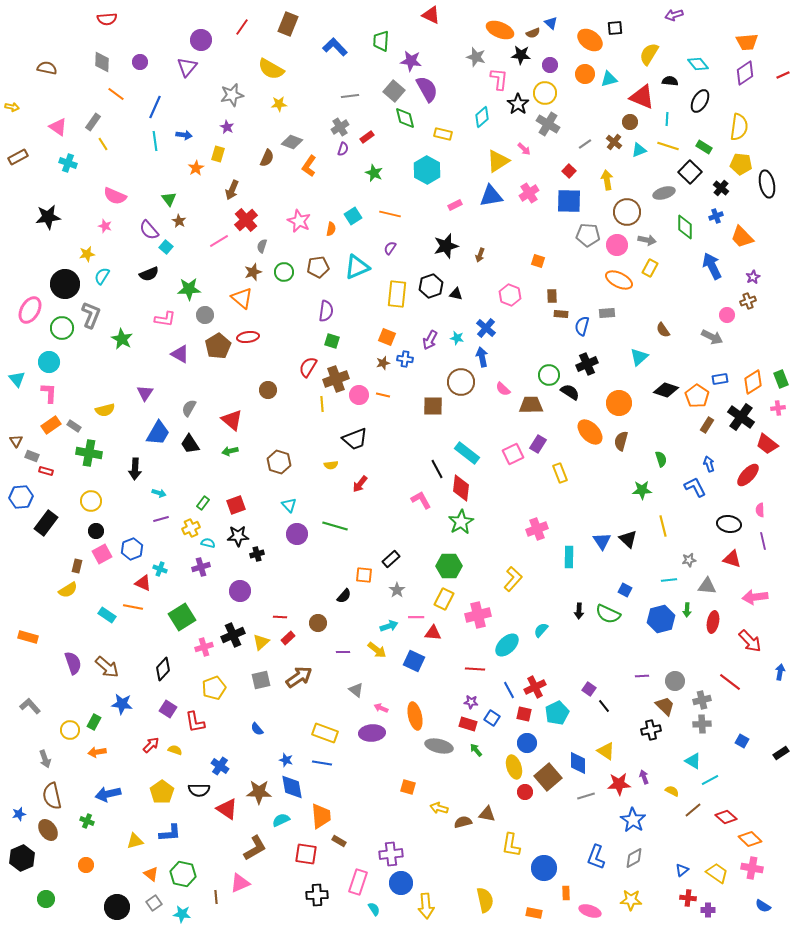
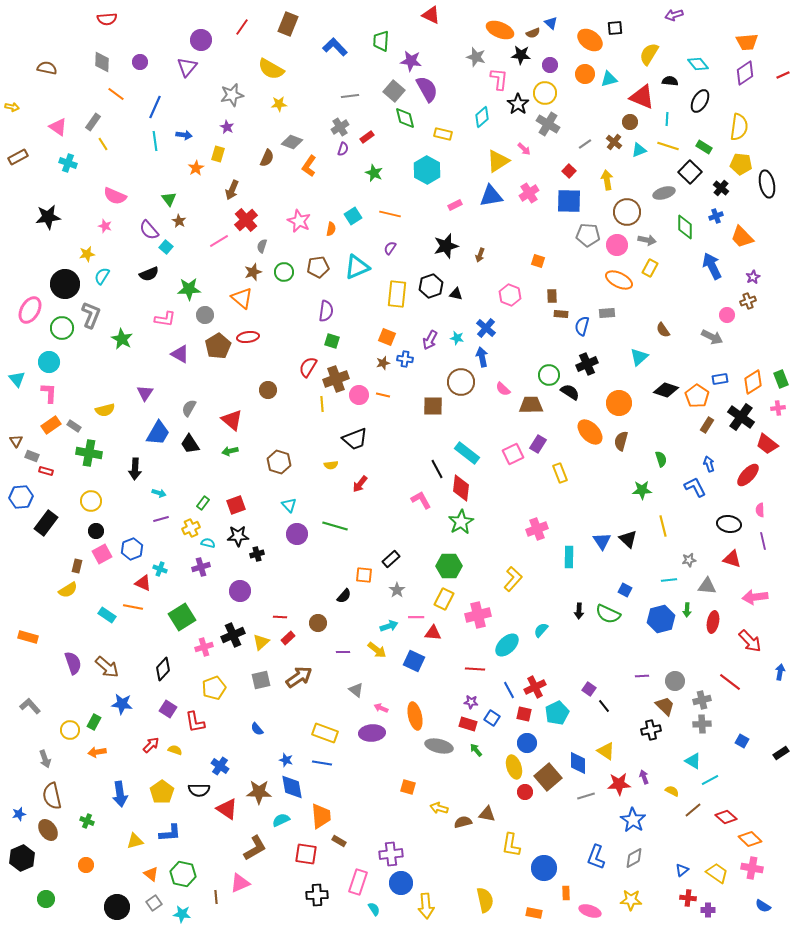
blue arrow at (108, 794): moved 12 px right; rotated 85 degrees counterclockwise
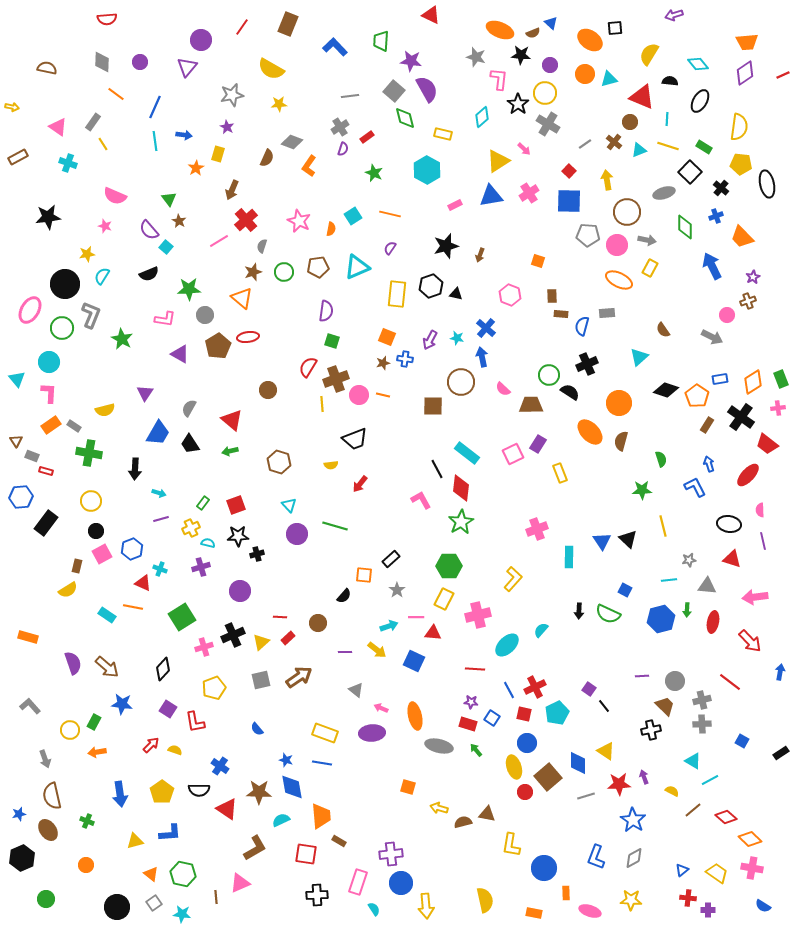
purple line at (343, 652): moved 2 px right
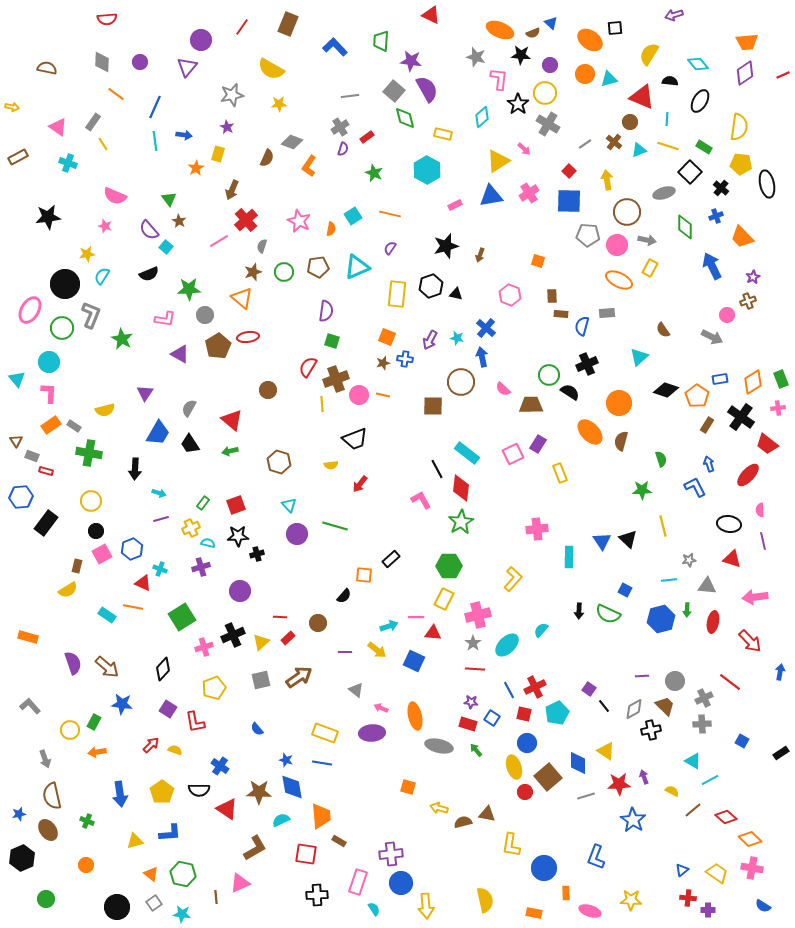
pink cross at (537, 529): rotated 15 degrees clockwise
gray star at (397, 590): moved 76 px right, 53 px down
gray cross at (702, 700): moved 2 px right, 2 px up; rotated 12 degrees counterclockwise
gray diamond at (634, 858): moved 149 px up
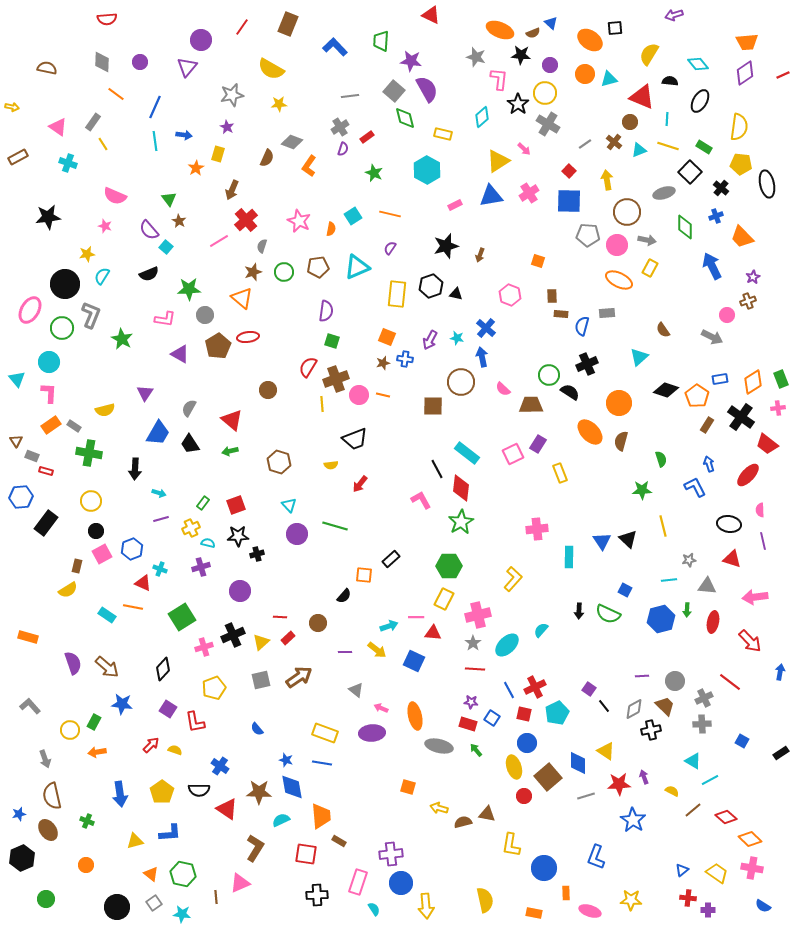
red circle at (525, 792): moved 1 px left, 4 px down
brown L-shape at (255, 848): rotated 28 degrees counterclockwise
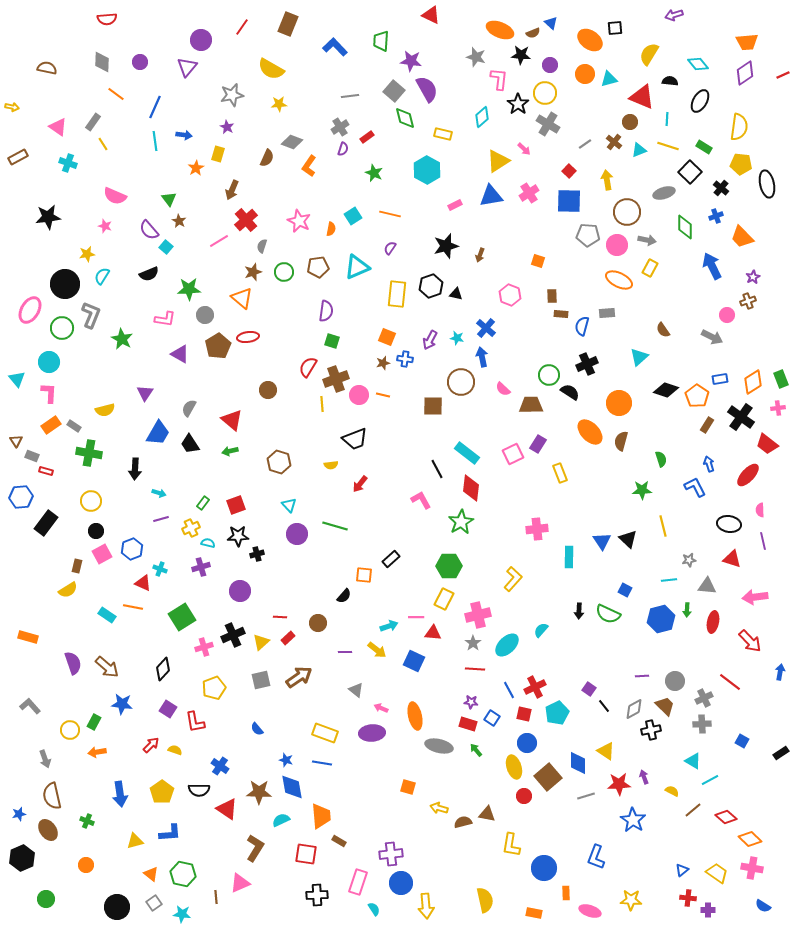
red diamond at (461, 488): moved 10 px right
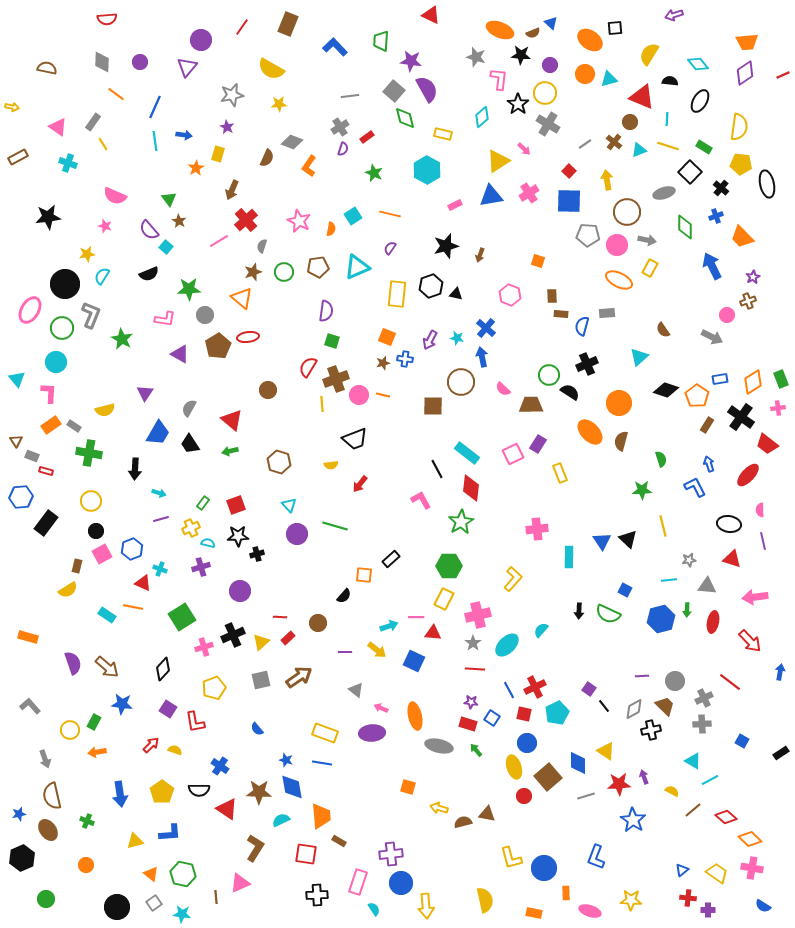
cyan circle at (49, 362): moved 7 px right
yellow L-shape at (511, 845): moved 13 px down; rotated 25 degrees counterclockwise
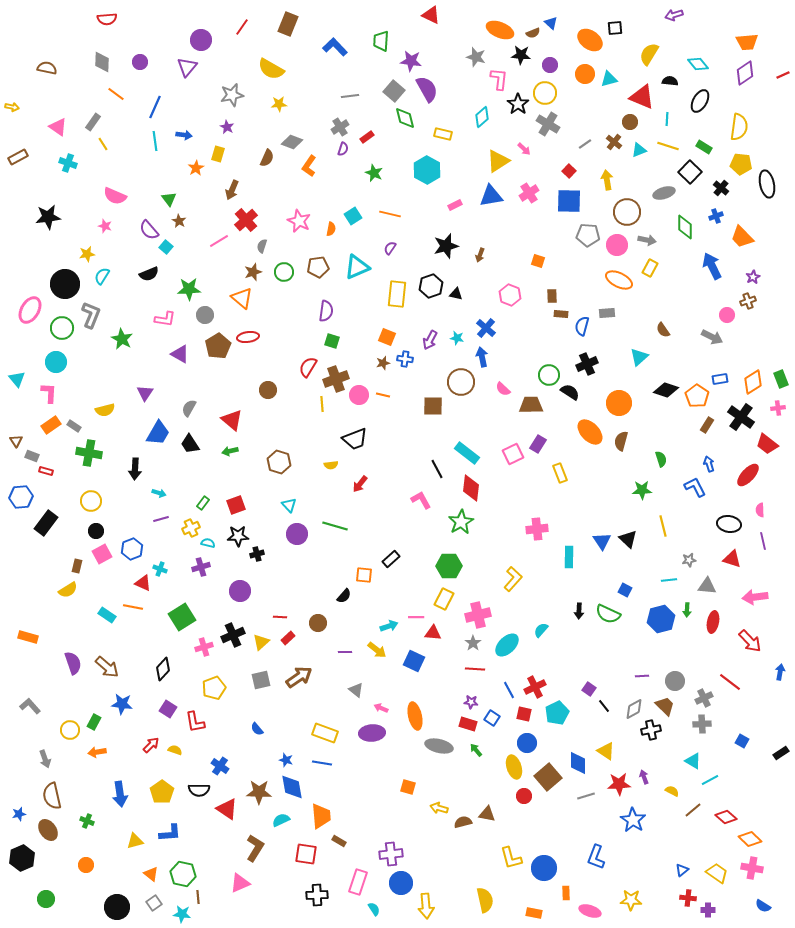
brown line at (216, 897): moved 18 px left
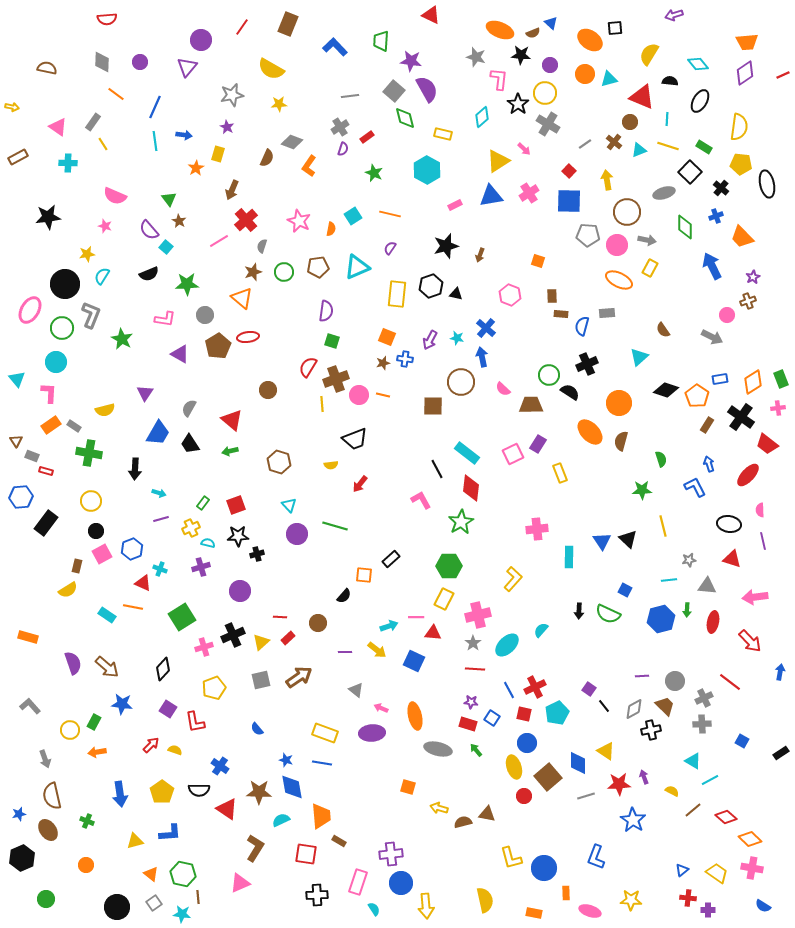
cyan cross at (68, 163): rotated 18 degrees counterclockwise
green star at (189, 289): moved 2 px left, 5 px up
gray ellipse at (439, 746): moved 1 px left, 3 px down
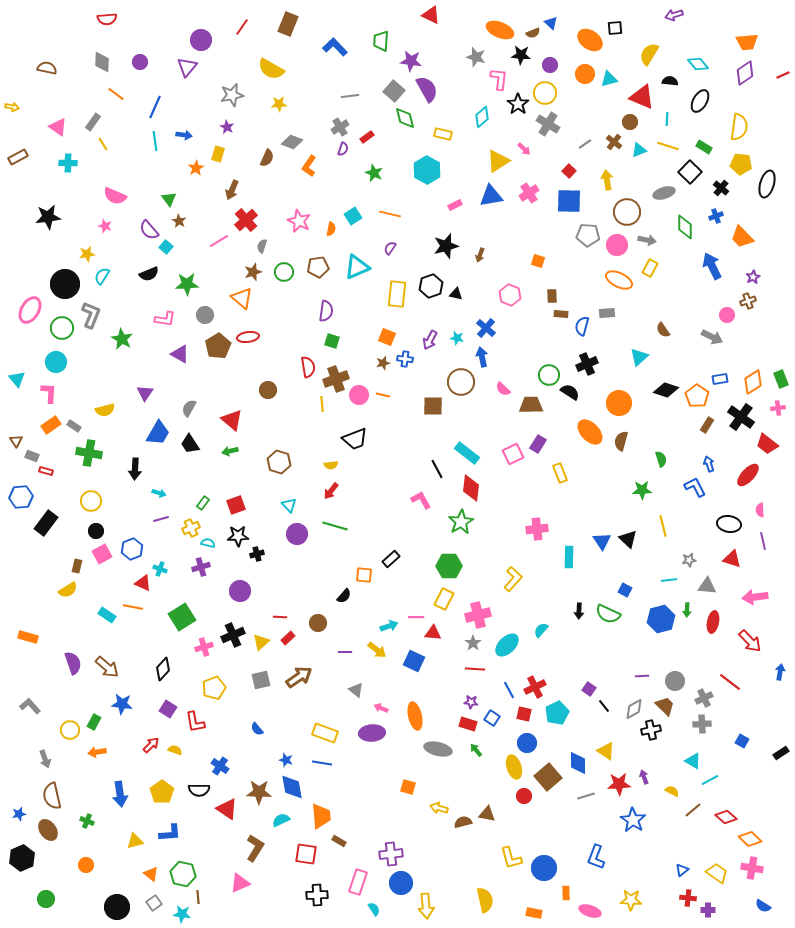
black ellipse at (767, 184): rotated 28 degrees clockwise
red semicircle at (308, 367): rotated 140 degrees clockwise
red arrow at (360, 484): moved 29 px left, 7 px down
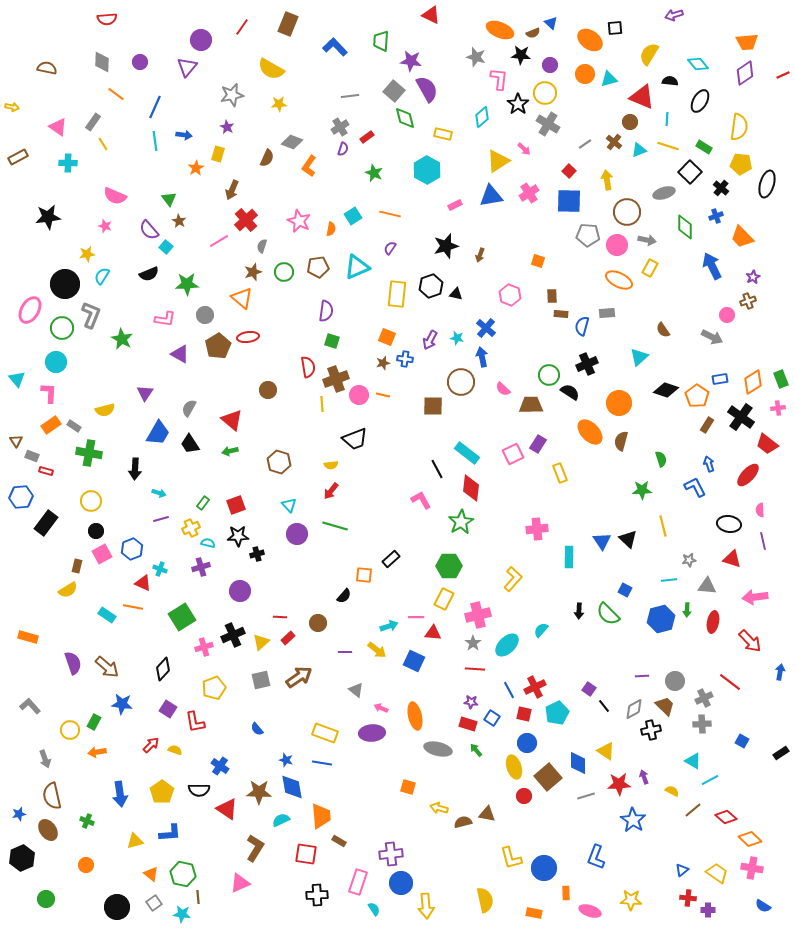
green semicircle at (608, 614): rotated 20 degrees clockwise
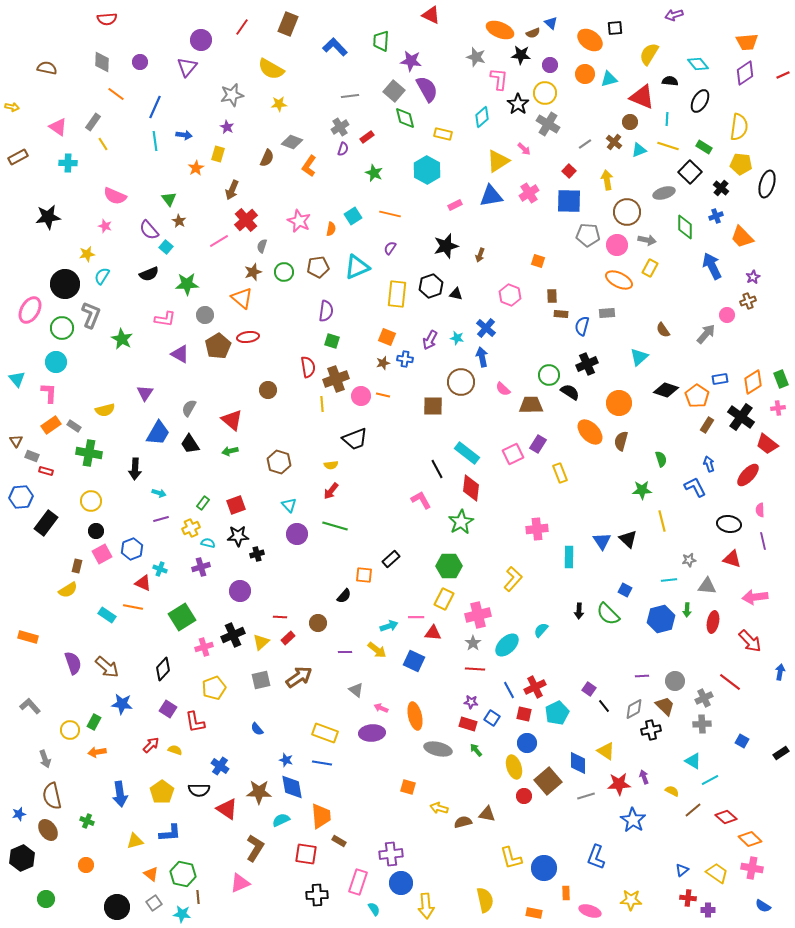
gray arrow at (712, 337): moved 6 px left, 3 px up; rotated 75 degrees counterclockwise
pink circle at (359, 395): moved 2 px right, 1 px down
yellow line at (663, 526): moved 1 px left, 5 px up
brown square at (548, 777): moved 4 px down
